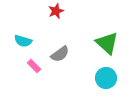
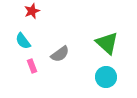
red star: moved 24 px left
cyan semicircle: rotated 36 degrees clockwise
pink rectangle: moved 2 px left; rotated 24 degrees clockwise
cyan circle: moved 1 px up
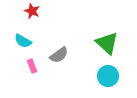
red star: rotated 28 degrees counterclockwise
cyan semicircle: rotated 24 degrees counterclockwise
gray semicircle: moved 1 px left, 1 px down
cyan circle: moved 2 px right, 1 px up
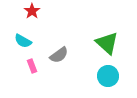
red star: rotated 14 degrees clockwise
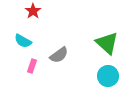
red star: moved 1 px right
pink rectangle: rotated 40 degrees clockwise
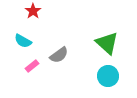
pink rectangle: rotated 32 degrees clockwise
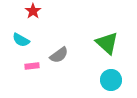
cyan semicircle: moved 2 px left, 1 px up
pink rectangle: rotated 32 degrees clockwise
cyan circle: moved 3 px right, 4 px down
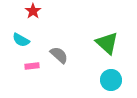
gray semicircle: rotated 102 degrees counterclockwise
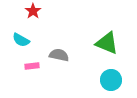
green triangle: rotated 20 degrees counterclockwise
gray semicircle: rotated 30 degrees counterclockwise
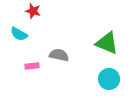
red star: rotated 21 degrees counterclockwise
cyan semicircle: moved 2 px left, 6 px up
cyan circle: moved 2 px left, 1 px up
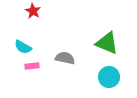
red star: rotated 14 degrees clockwise
cyan semicircle: moved 4 px right, 13 px down
gray semicircle: moved 6 px right, 3 px down
cyan circle: moved 2 px up
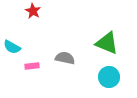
cyan semicircle: moved 11 px left
